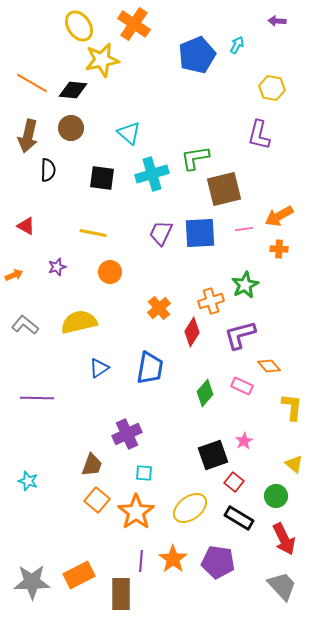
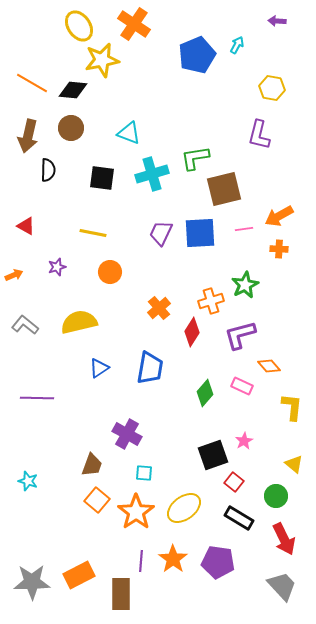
cyan triangle at (129, 133): rotated 20 degrees counterclockwise
purple cross at (127, 434): rotated 36 degrees counterclockwise
yellow ellipse at (190, 508): moved 6 px left
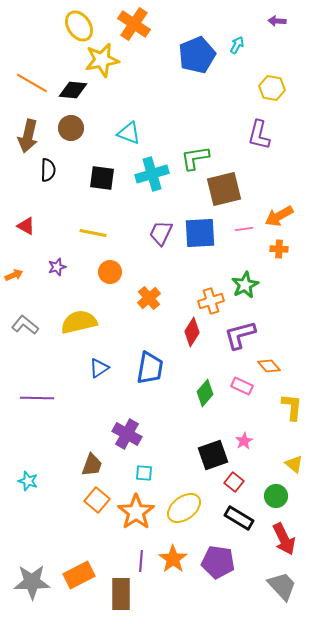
orange cross at (159, 308): moved 10 px left, 10 px up
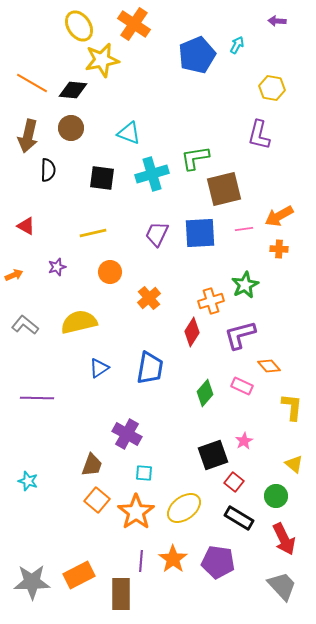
yellow line at (93, 233): rotated 24 degrees counterclockwise
purple trapezoid at (161, 233): moved 4 px left, 1 px down
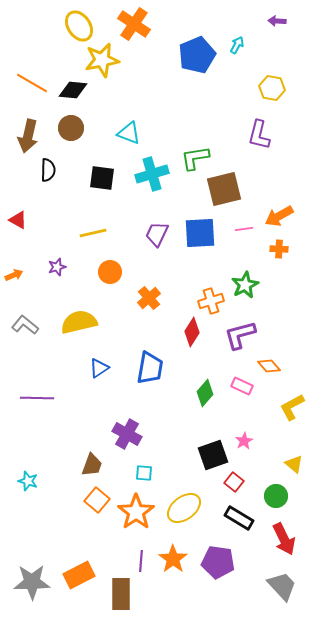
red triangle at (26, 226): moved 8 px left, 6 px up
yellow L-shape at (292, 407): rotated 124 degrees counterclockwise
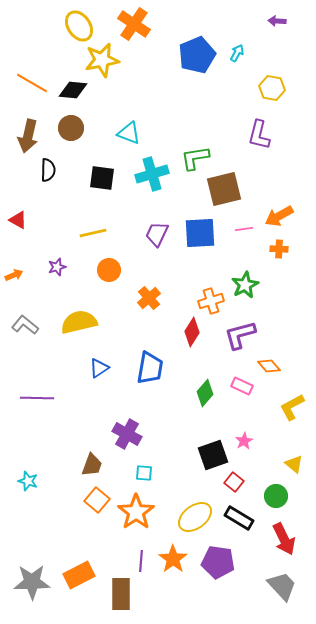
cyan arrow at (237, 45): moved 8 px down
orange circle at (110, 272): moved 1 px left, 2 px up
yellow ellipse at (184, 508): moved 11 px right, 9 px down
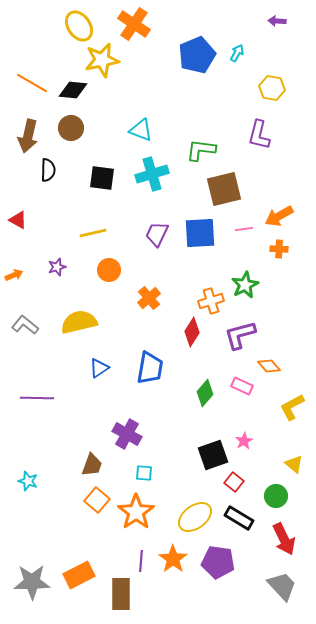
cyan triangle at (129, 133): moved 12 px right, 3 px up
green L-shape at (195, 158): moved 6 px right, 8 px up; rotated 16 degrees clockwise
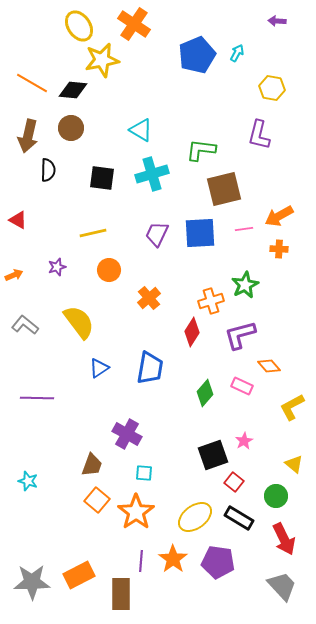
cyan triangle at (141, 130): rotated 10 degrees clockwise
yellow semicircle at (79, 322): rotated 66 degrees clockwise
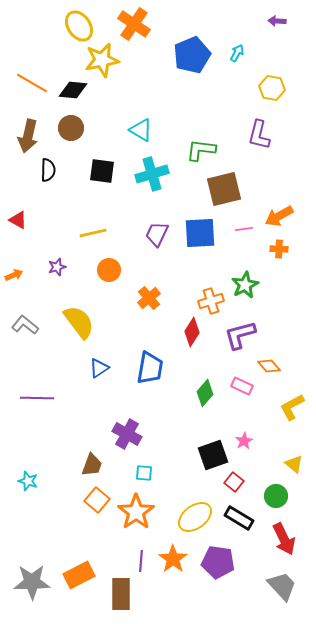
blue pentagon at (197, 55): moved 5 px left
black square at (102, 178): moved 7 px up
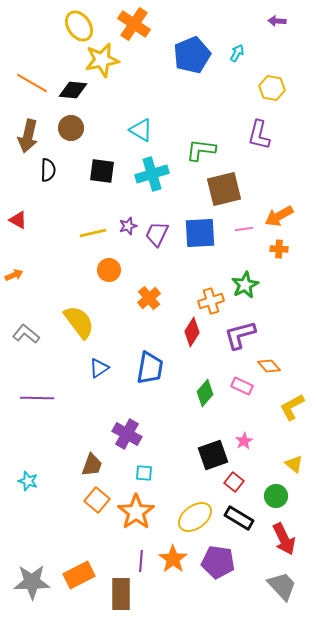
purple star at (57, 267): moved 71 px right, 41 px up
gray L-shape at (25, 325): moved 1 px right, 9 px down
